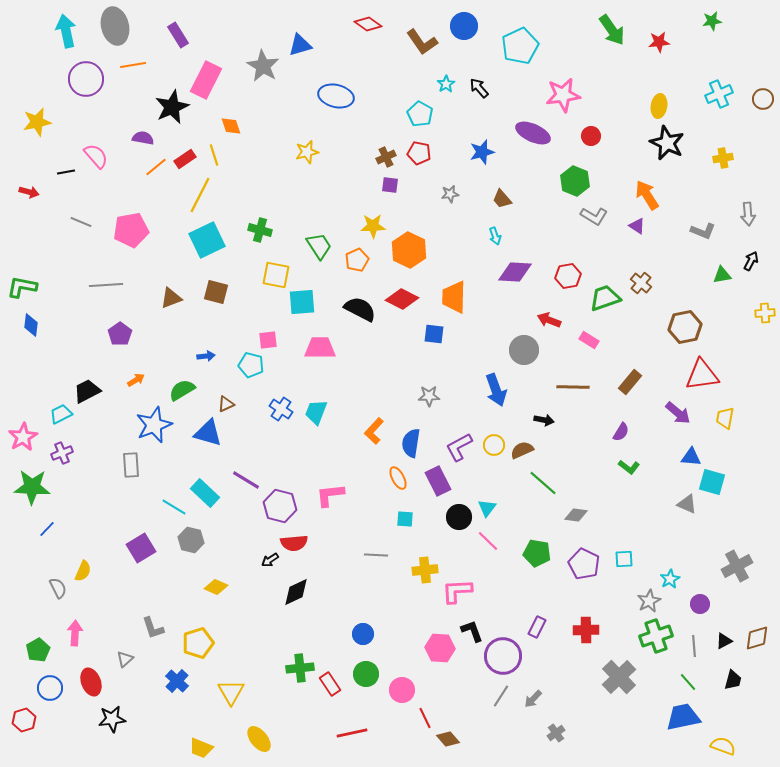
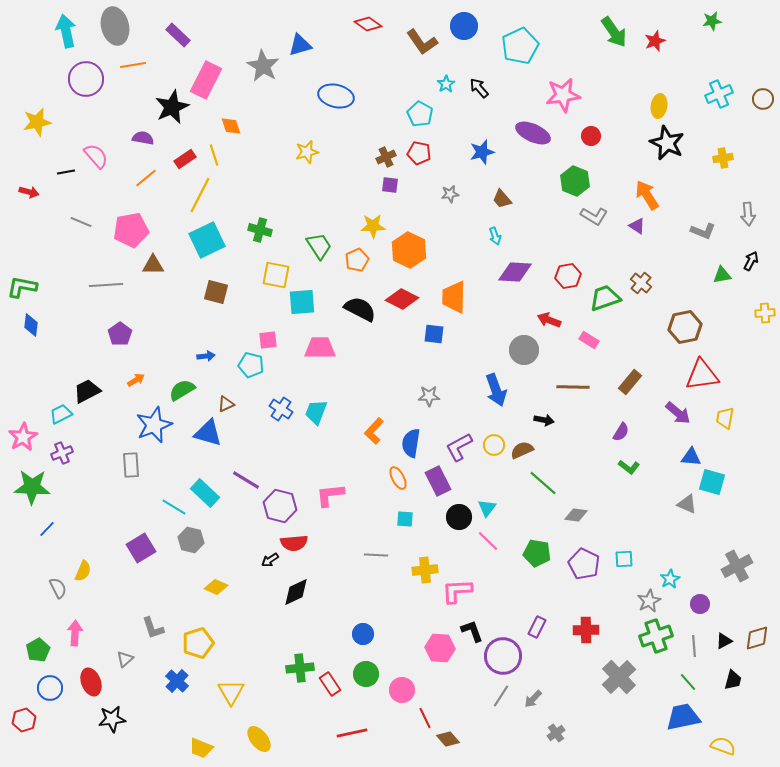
green arrow at (612, 30): moved 2 px right, 2 px down
purple rectangle at (178, 35): rotated 15 degrees counterclockwise
red star at (659, 42): moved 4 px left, 1 px up; rotated 15 degrees counterclockwise
orange line at (156, 167): moved 10 px left, 11 px down
brown triangle at (171, 298): moved 18 px left, 33 px up; rotated 20 degrees clockwise
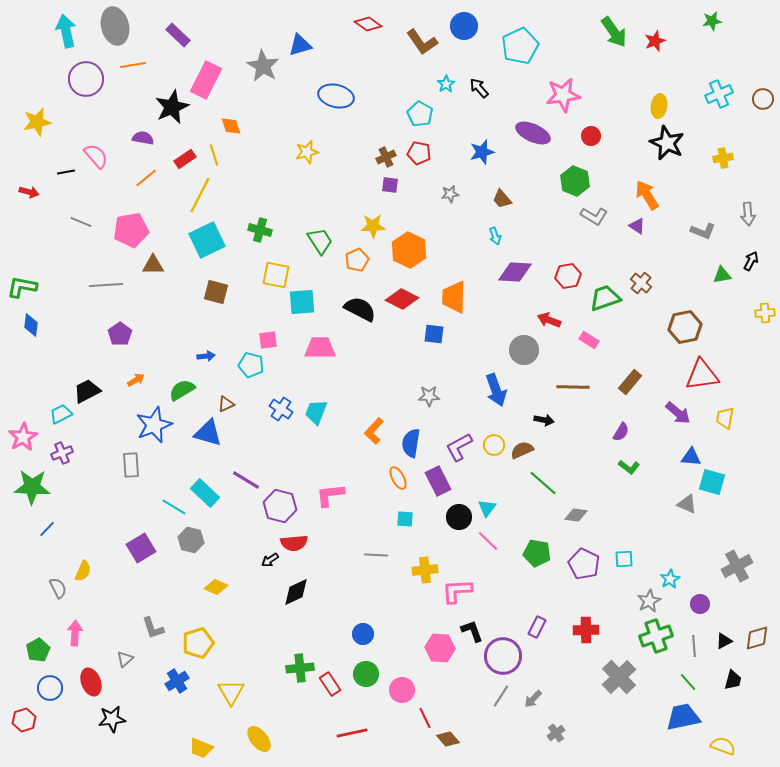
green trapezoid at (319, 246): moved 1 px right, 5 px up
blue cross at (177, 681): rotated 15 degrees clockwise
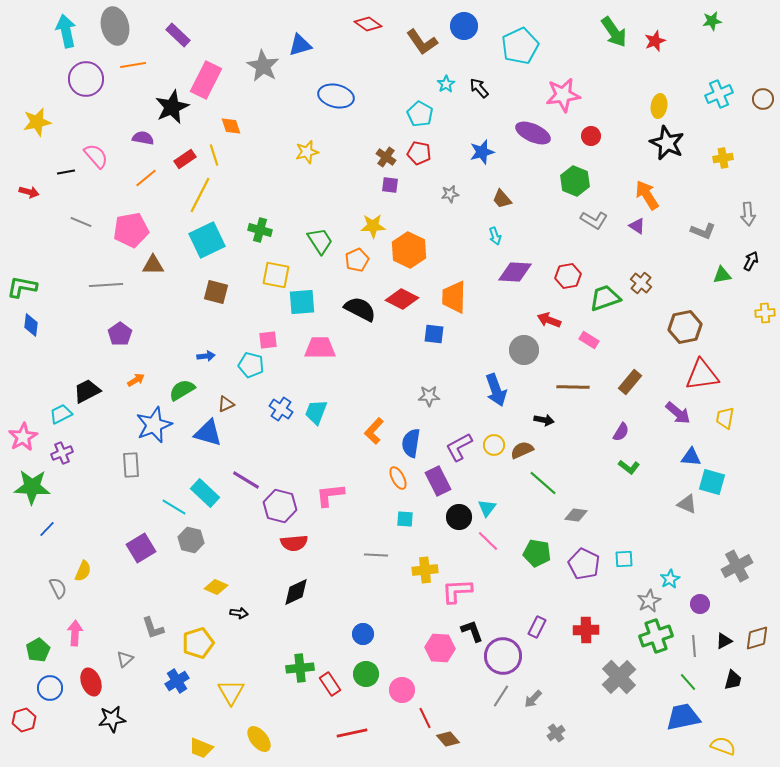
brown cross at (386, 157): rotated 30 degrees counterclockwise
gray L-shape at (594, 216): moved 4 px down
black arrow at (270, 560): moved 31 px left, 53 px down; rotated 138 degrees counterclockwise
